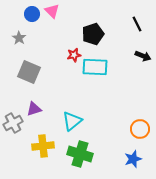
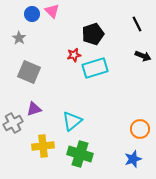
cyan rectangle: moved 1 px down; rotated 20 degrees counterclockwise
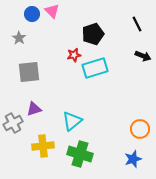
gray square: rotated 30 degrees counterclockwise
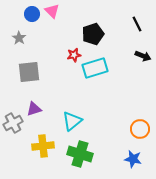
blue star: rotated 30 degrees clockwise
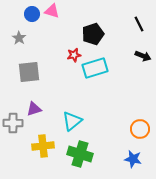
pink triangle: rotated 28 degrees counterclockwise
black line: moved 2 px right
gray cross: rotated 30 degrees clockwise
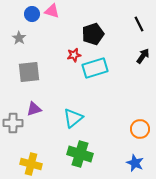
black arrow: rotated 77 degrees counterclockwise
cyan triangle: moved 1 px right, 3 px up
yellow cross: moved 12 px left, 18 px down; rotated 20 degrees clockwise
blue star: moved 2 px right, 4 px down; rotated 12 degrees clockwise
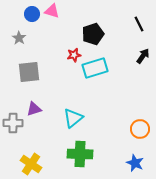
green cross: rotated 15 degrees counterclockwise
yellow cross: rotated 20 degrees clockwise
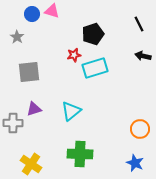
gray star: moved 2 px left, 1 px up
black arrow: rotated 112 degrees counterclockwise
cyan triangle: moved 2 px left, 7 px up
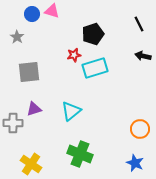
green cross: rotated 20 degrees clockwise
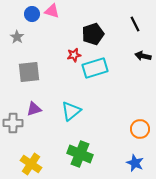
black line: moved 4 px left
